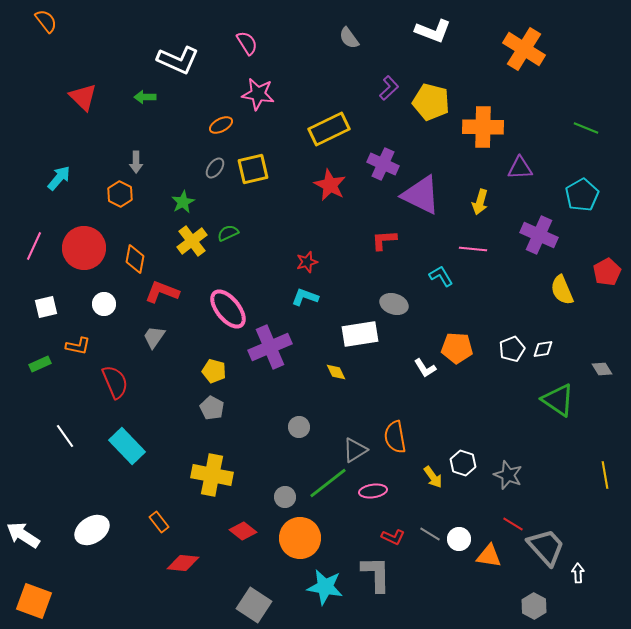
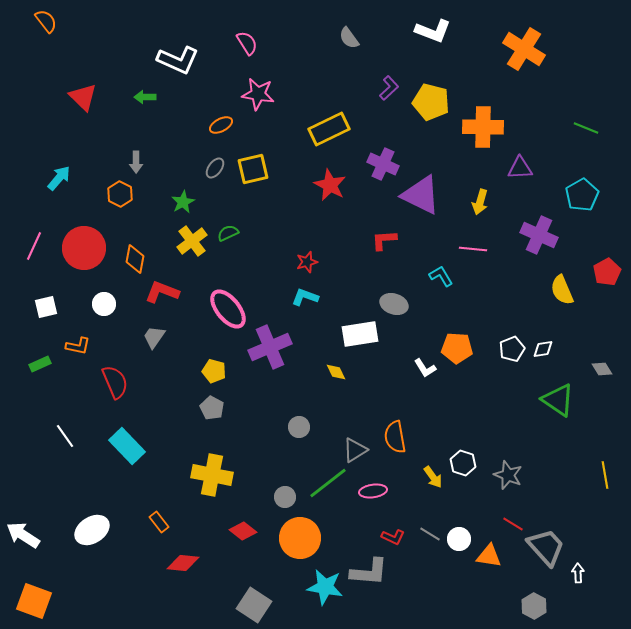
gray L-shape at (376, 574): moved 7 px left, 2 px up; rotated 96 degrees clockwise
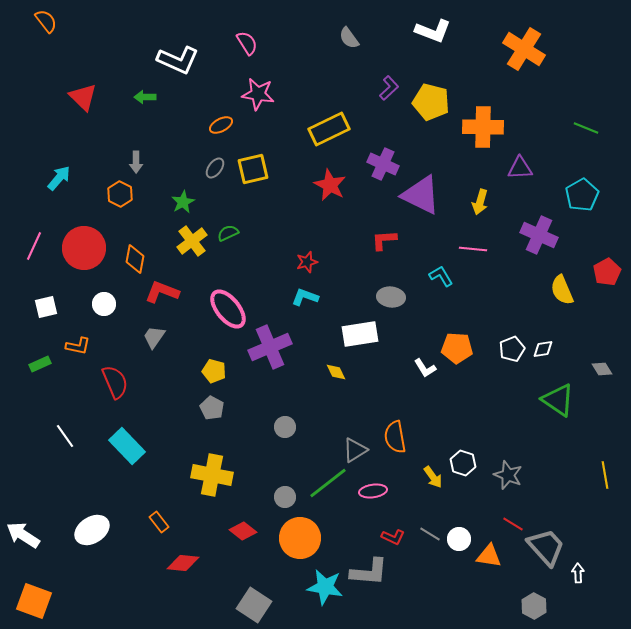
gray ellipse at (394, 304): moved 3 px left, 7 px up; rotated 12 degrees counterclockwise
gray circle at (299, 427): moved 14 px left
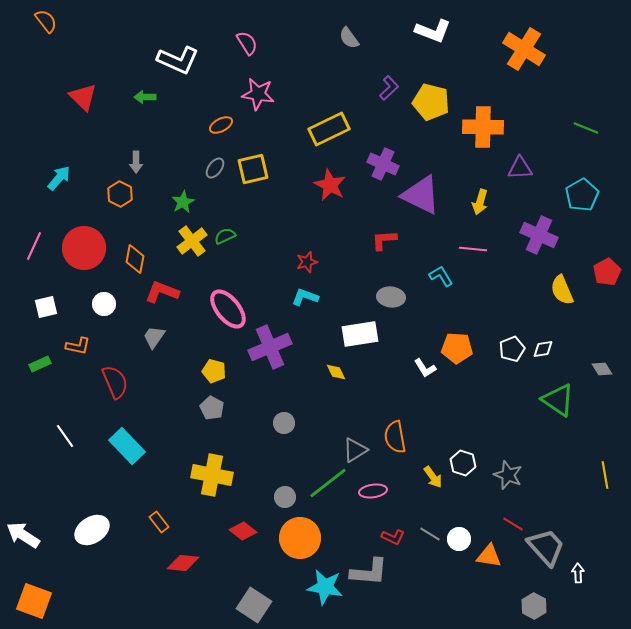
green semicircle at (228, 233): moved 3 px left, 3 px down
gray circle at (285, 427): moved 1 px left, 4 px up
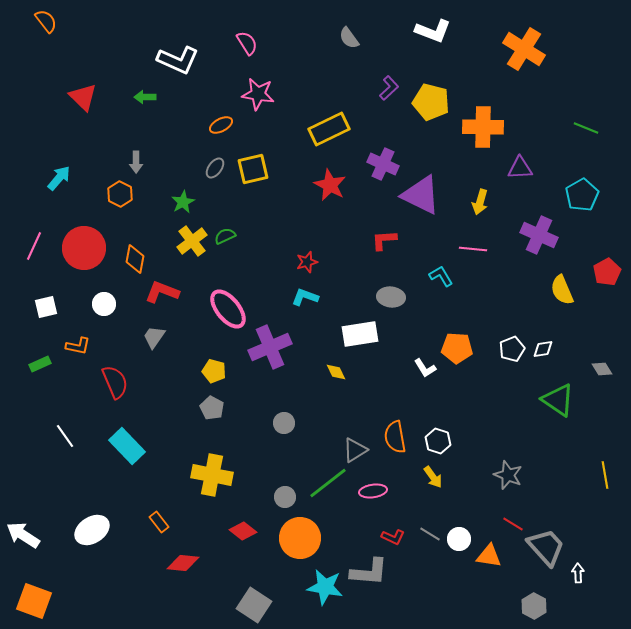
white hexagon at (463, 463): moved 25 px left, 22 px up
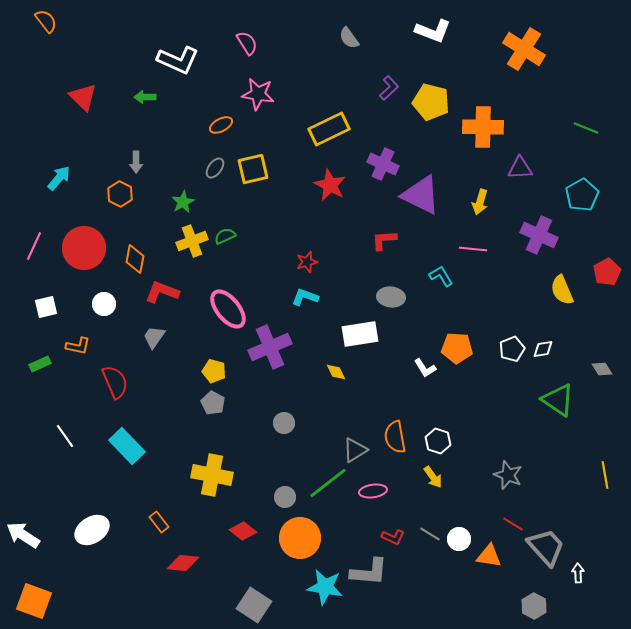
yellow cross at (192, 241): rotated 16 degrees clockwise
gray pentagon at (212, 408): moved 1 px right, 5 px up
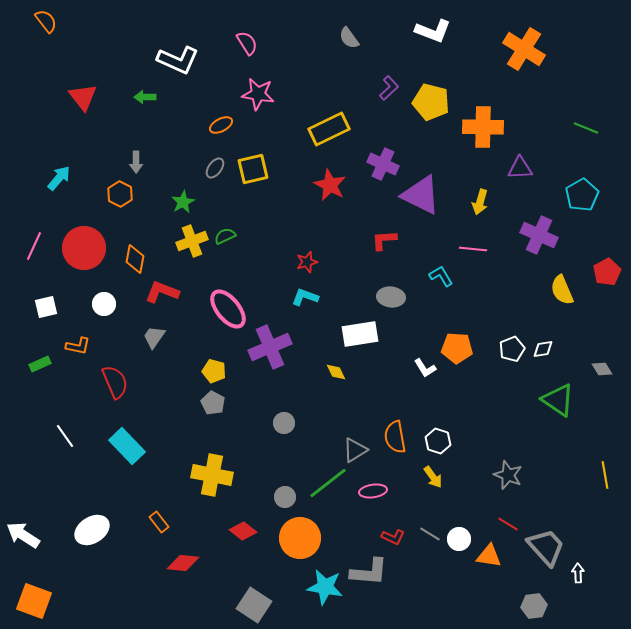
red triangle at (83, 97): rotated 8 degrees clockwise
red line at (513, 524): moved 5 px left
gray hexagon at (534, 606): rotated 25 degrees clockwise
